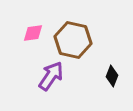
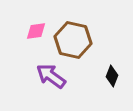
pink diamond: moved 3 px right, 2 px up
purple arrow: rotated 88 degrees counterclockwise
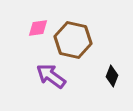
pink diamond: moved 2 px right, 3 px up
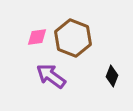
pink diamond: moved 1 px left, 9 px down
brown hexagon: moved 2 px up; rotated 9 degrees clockwise
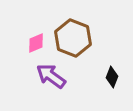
pink diamond: moved 1 px left, 6 px down; rotated 15 degrees counterclockwise
black diamond: moved 1 px down
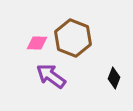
pink diamond: moved 1 px right; rotated 25 degrees clockwise
black diamond: moved 2 px right, 1 px down
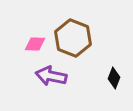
pink diamond: moved 2 px left, 1 px down
purple arrow: rotated 24 degrees counterclockwise
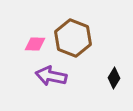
black diamond: rotated 10 degrees clockwise
